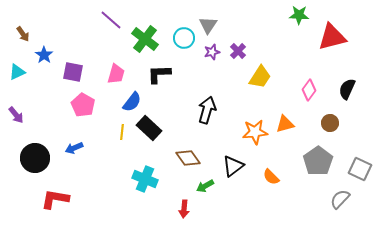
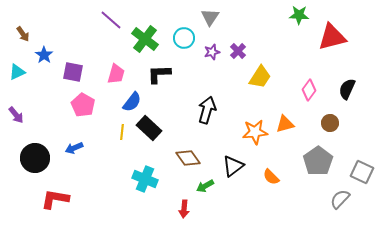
gray triangle: moved 2 px right, 8 px up
gray square: moved 2 px right, 3 px down
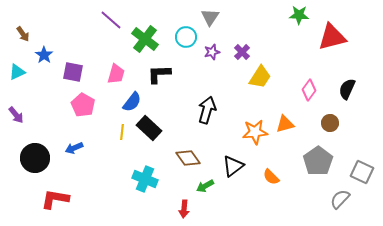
cyan circle: moved 2 px right, 1 px up
purple cross: moved 4 px right, 1 px down
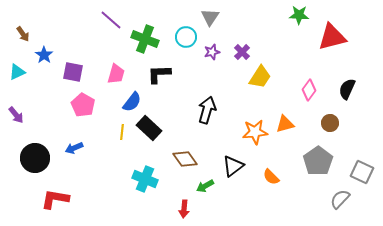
green cross: rotated 16 degrees counterclockwise
brown diamond: moved 3 px left, 1 px down
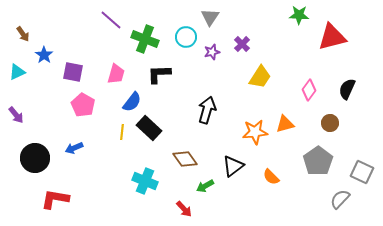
purple cross: moved 8 px up
cyan cross: moved 2 px down
red arrow: rotated 48 degrees counterclockwise
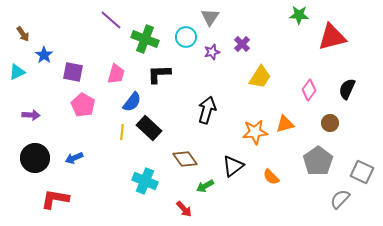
purple arrow: moved 15 px right; rotated 48 degrees counterclockwise
blue arrow: moved 10 px down
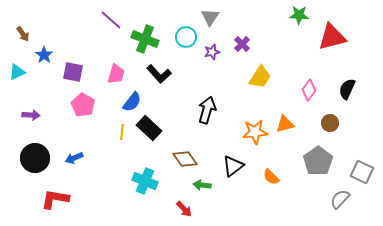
black L-shape: rotated 130 degrees counterclockwise
green arrow: moved 3 px left, 1 px up; rotated 36 degrees clockwise
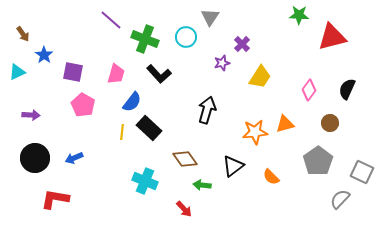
purple star: moved 10 px right, 11 px down
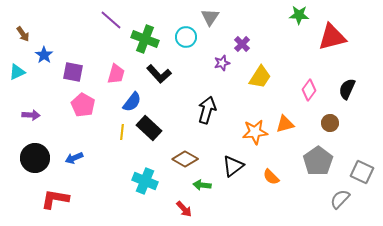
brown diamond: rotated 25 degrees counterclockwise
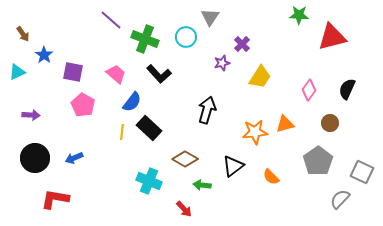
pink trapezoid: rotated 65 degrees counterclockwise
cyan cross: moved 4 px right
